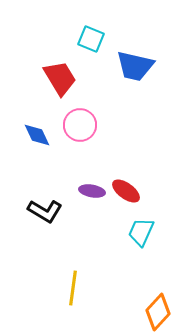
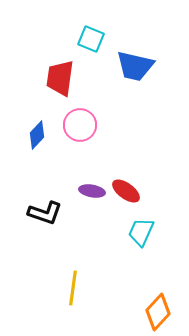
red trapezoid: rotated 141 degrees counterclockwise
blue diamond: rotated 68 degrees clockwise
black L-shape: moved 2 px down; rotated 12 degrees counterclockwise
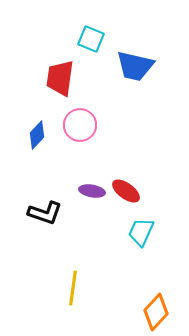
orange diamond: moved 2 px left
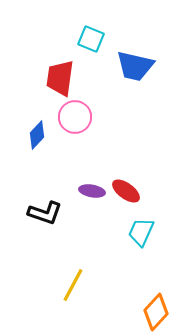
pink circle: moved 5 px left, 8 px up
yellow line: moved 3 px up; rotated 20 degrees clockwise
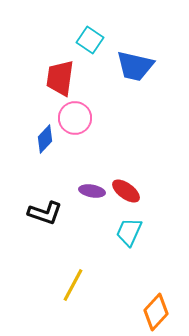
cyan square: moved 1 px left, 1 px down; rotated 12 degrees clockwise
pink circle: moved 1 px down
blue diamond: moved 8 px right, 4 px down
cyan trapezoid: moved 12 px left
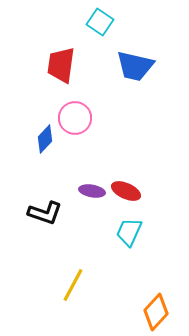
cyan square: moved 10 px right, 18 px up
red trapezoid: moved 1 px right, 13 px up
red ellipse: rotated 12 degrees counterclockwise
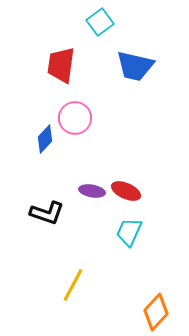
cyan square: rotated 20 degrees clockwise
black L-shape: moved 2 px right
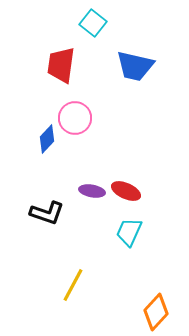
cyan square: moved 7 px left, 1 px down; rotated 16 degrees counterclockwise
blue diamond: moved 2 px right
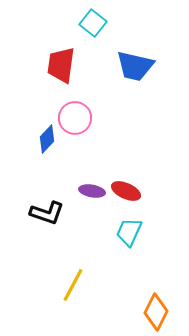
orange diamond: rotated 15 degrees counterclockwise
